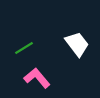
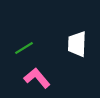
white trapezoid: rotated 140 degrees counterclockwise
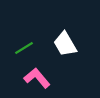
white trapezoid: moved 12 px left; rotated 32 degrees counterclockwise
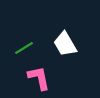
pink L-shape: moved 2 px right; rotated 28 degrees clockwise
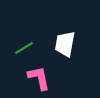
white trapezoid: rotated 40 degrees clockwise
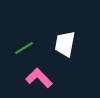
pink L-shape: rotated 32 degrees counterclockwise
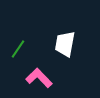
green line: moved 6 px left, 1 px down; rotated 24 degrees counterclockwise
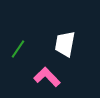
pink L-shape: moved 8 px right, 1 px up
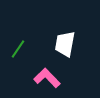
pink L-shape: moved 1 px down
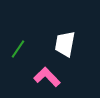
pink L-shape: moved 1 px up
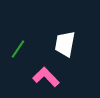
pink L-shape: moved 1 px left
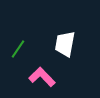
pink L-shape: moved 4 px left
